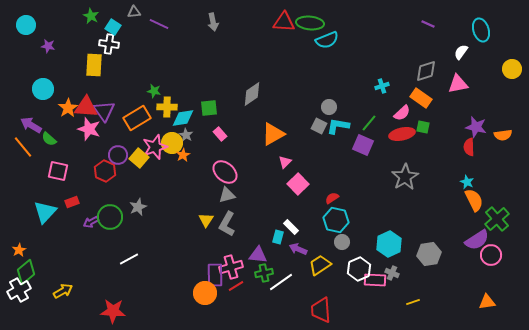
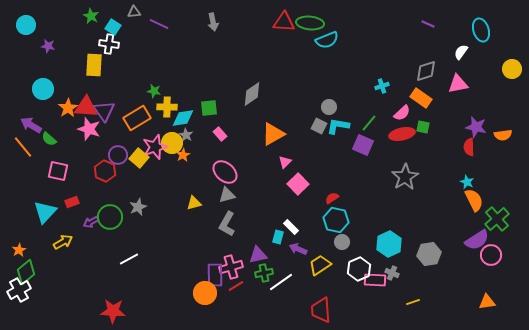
yellow triangle at (206, 220): moved 12 px left, 17 px up; rotated 42 degrees clockwise
purple triangle at (258, 255): rotated 18 degrees counterclockwise
yellow arrow at (63, 291): moved 49 px up
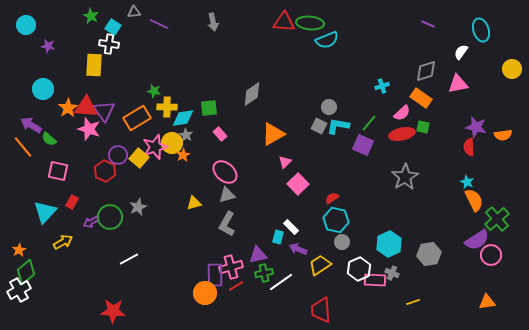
red rectangle at (72, 202): rotated 40 degrees counterclockwise
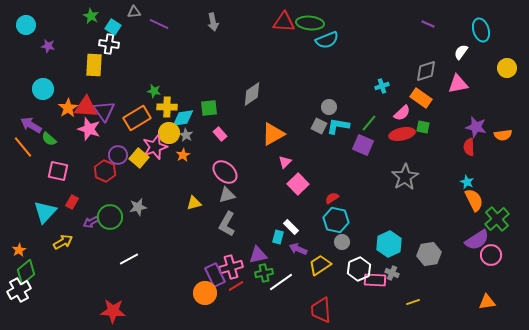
yellow circle at (512, 69): moved 5 px left, 1 px up
yellow circle at (172, 143): moved 3 px left, 10 px up
gray star at (138, 207): rotated 12 degrees clockwise
purple rectangle at (215, 275): rotated 25 degrees counterclockwise
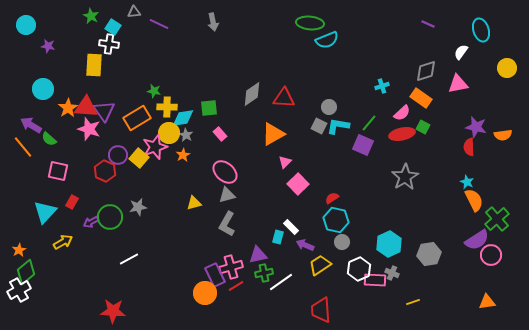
red triangle at (284, 22): moved 76 px down
green square at (423, 127): rotated 16 degrees clockwise
purple arrow at (298, 249): moved 7 px right, 4 px up
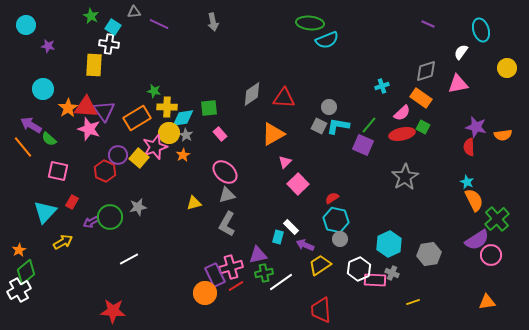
green line at (369, 123): moved 2 px down
gray circle at (342, 242): moved 2 px left, 3 px up
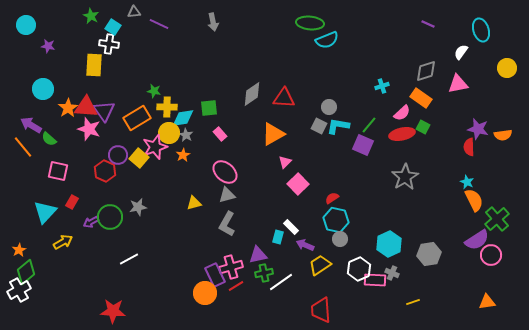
purple star at (476, 127): moved 2 px right, 2 px down
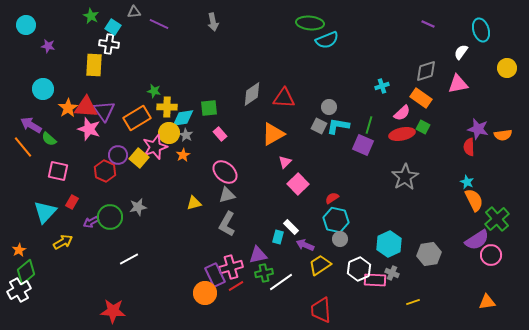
green line at (369, 125): rotated 24 degrees counterclockwise
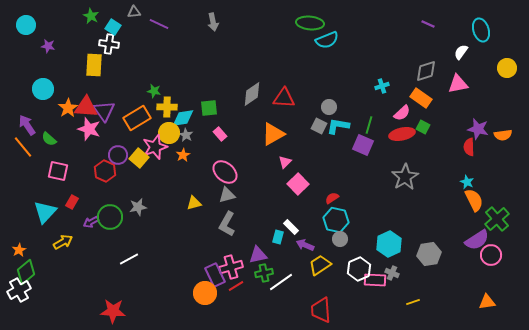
purple arrow at (31, 125): moved 4 px left; rotated 25 degrees clockwise
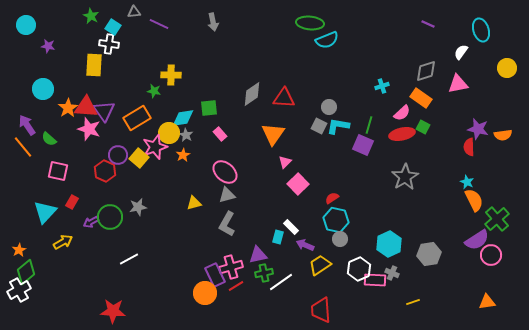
yellow cross at (167, 107): moved 4 px right, 32 px up
orange triangle at (273, 134): rotated 25 degrees counterclockwise
